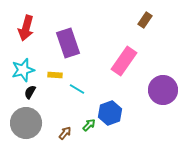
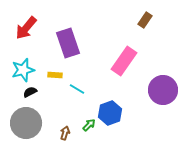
red arrow: rotated 25 degrees clockwise
black semicircle: rotated 32 degrees clockwise
brown arrow: rotated 24 degrees counterclockwise
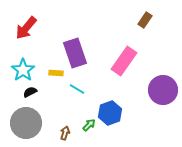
purple rectangle: moved 7 px right, 10 px down
cyan star: rotated 20 degrees counterclockwise
yellow rectangle: moved 1 px right, 2 px up
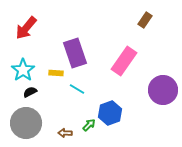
brown arrow: rotated 104 degrees counterclockwise
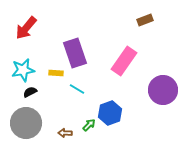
brown rectangle: rotated 35 degrees clockwise
cyan star: rotated 25 degrees clockwise
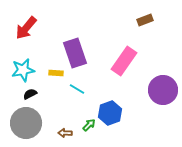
black semicircle: moved 2 px down
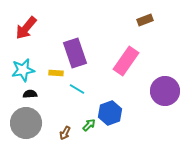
pink rectangle: moved 2 px right
purple circle: moved 2 px right, 1 px down
black semicircle: rotated 24 degrees clockwise
brown arrow: rotated 64 degrees counterclockwise
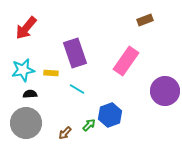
yellow rectangle: moved 5 px left
blue hexagon: moved 2 px down
brown arrow: rotated 16 degrees clockwise
